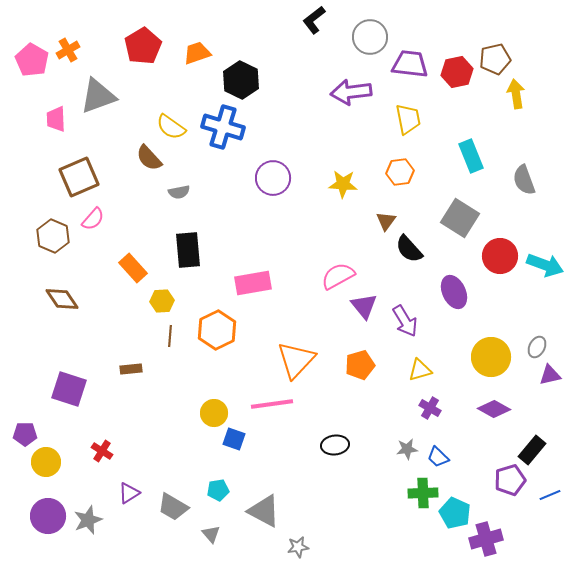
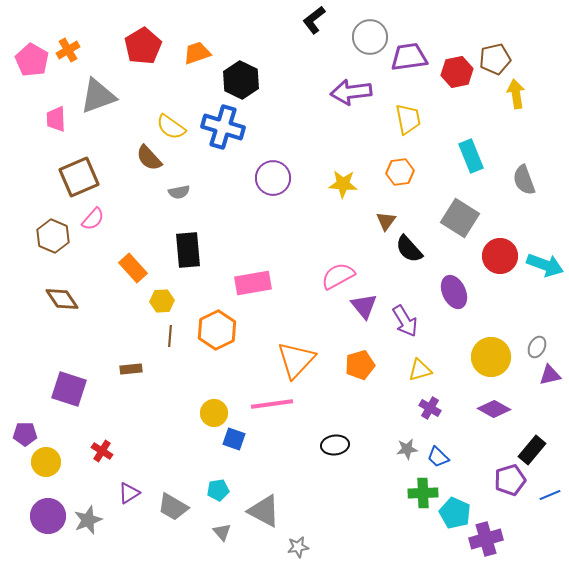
purple trapezoid at (410, 64): moved 1 px left, 7 px up; rotated 15 degrees counterclockwise
gray triangle at (211, 534): moved 11 px right, 2 px up
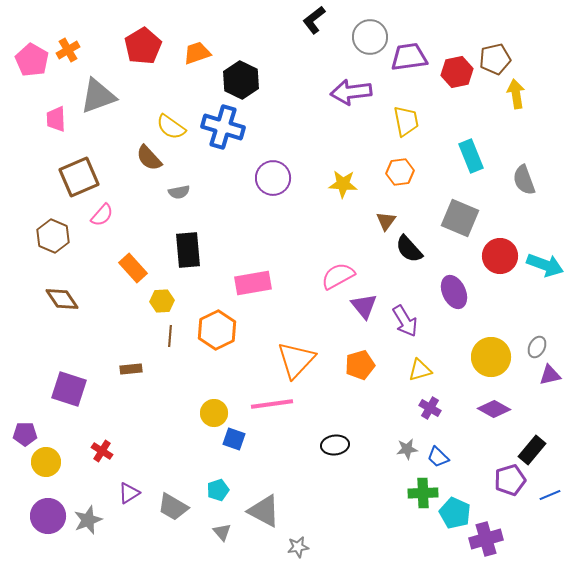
yellow trapezoid at (408, 119): moved 2 px left, 2 px down
gray square at (460, 218): rotated 9 degrees counterclockwise
pink semicircle at (93, 219): moved 9 px right, 4 px up
cyan pentagon at (218, 490): rotated 10 degrees counterclockwise
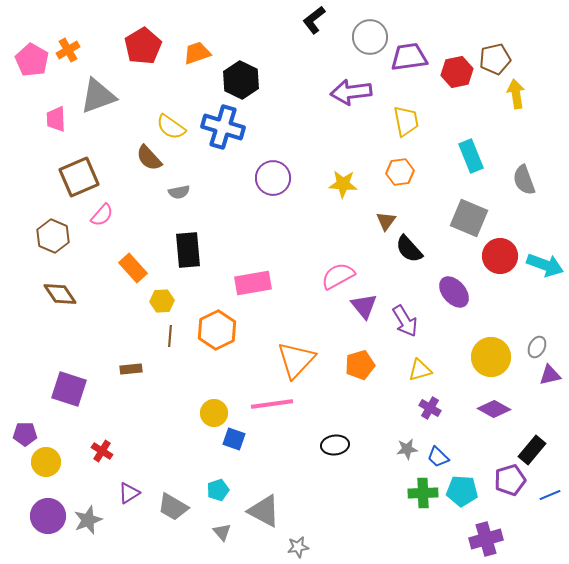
gray square at (460, 218): moved 9 px right
purple ellipse at (454, 292): rotated 16 degrees counterclockwise
brown diamond at (62, 299): moved 2 px left, 5 px up
cyan pentagon at (455, 513): moved 7 px right, 22 px up; rotated 20 degrees counterclockwise
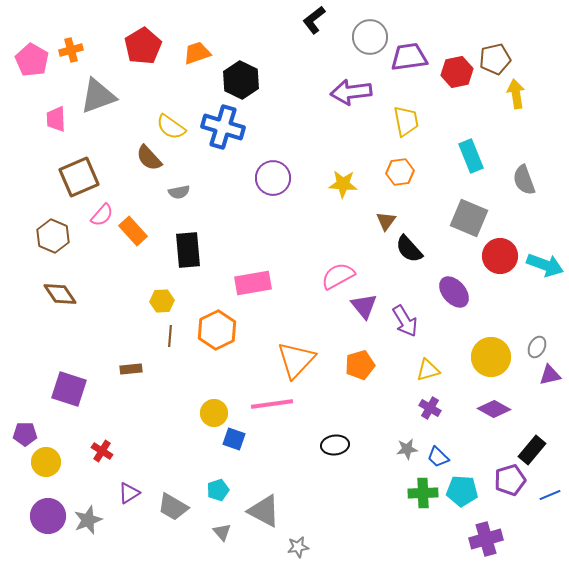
orange cross at (68, 50): moved 3 px right; rotated 15 degrees clockwise
orange rectangle at (133, 268): moved 37 px up
yellow triangle at (420, 370): moved 8 px right
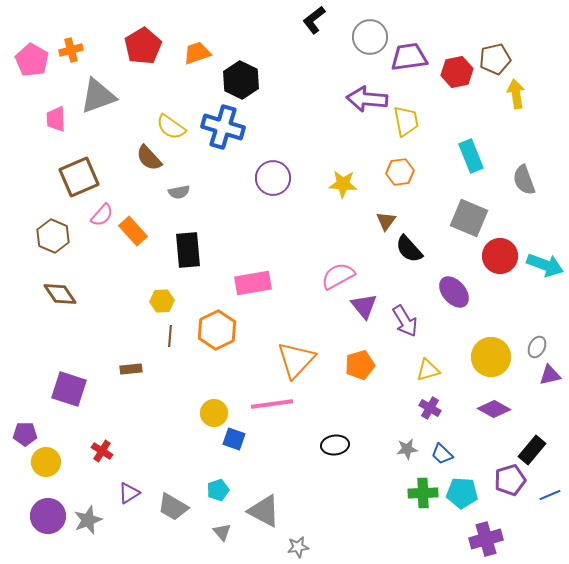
purple arrow at (351, 92): moved 16 px right, 7 px down; rotated 12 degrees clockwise
blue trapezoid at (438, 457): moved 4 px right, 3 px up
cyan pentagon at (462, 491): moved 2 px down
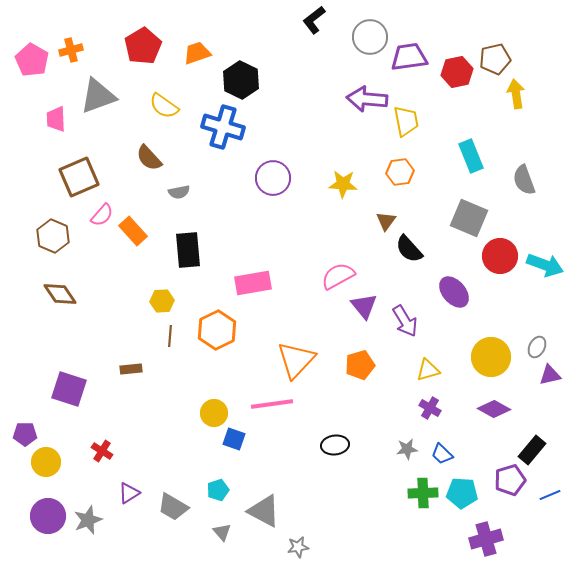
yellow semicircle at (171, 127): moved 7 px left, 21 px up
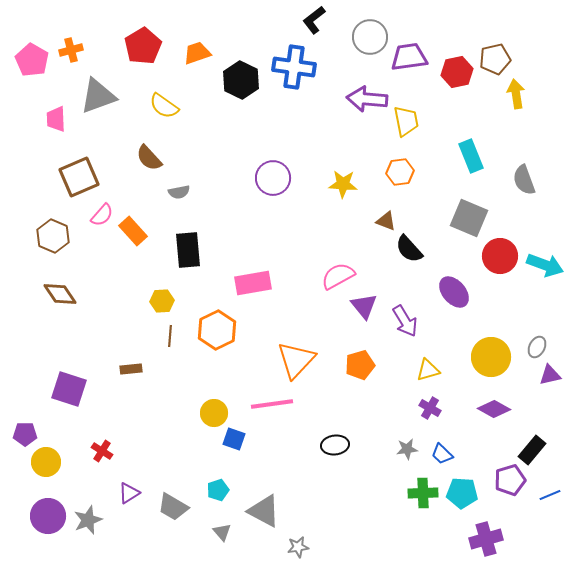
blue cross at (223, 127): moved 71 px right, 60 px up; rotated 9 degrees counterclockwise
brown triangle at (386, 221): rotated 45 degrees counterclockwise
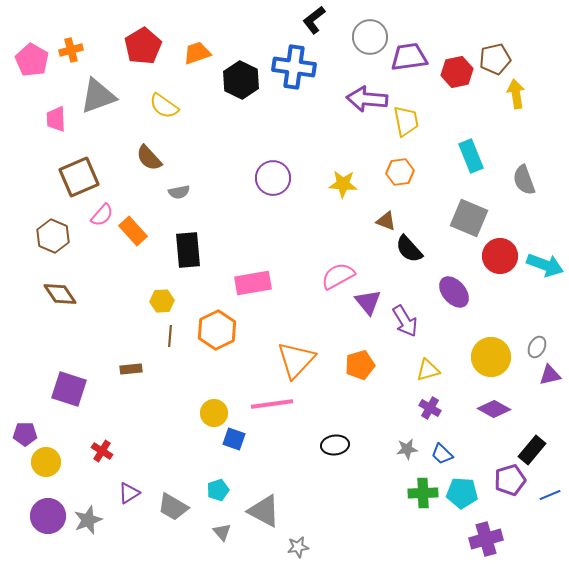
purple triangle at (364, 306): moved 4 px right, 4 px up
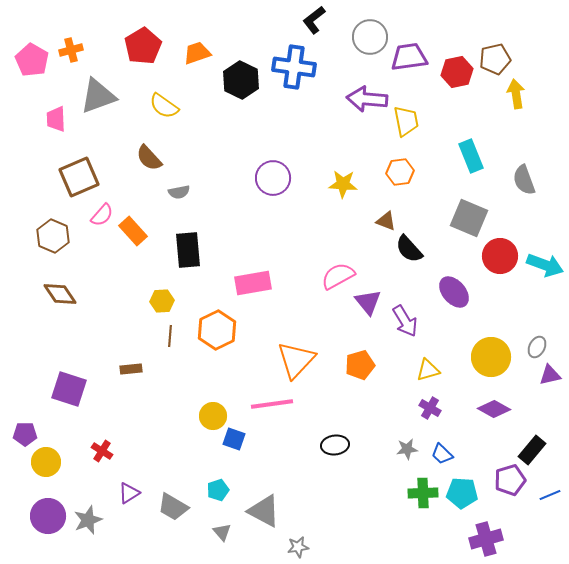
yellow circle at (214, 413): moved 1 px left, 3 px down
